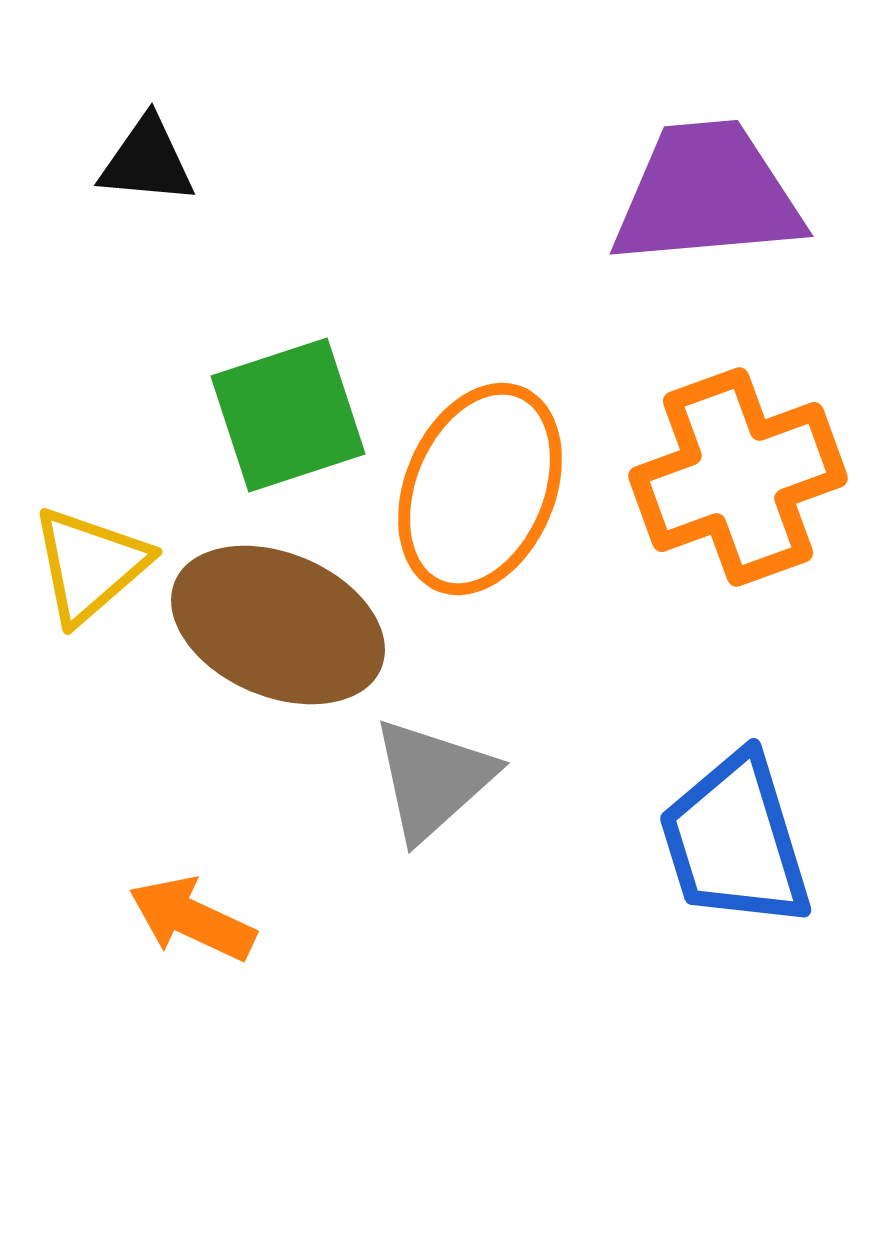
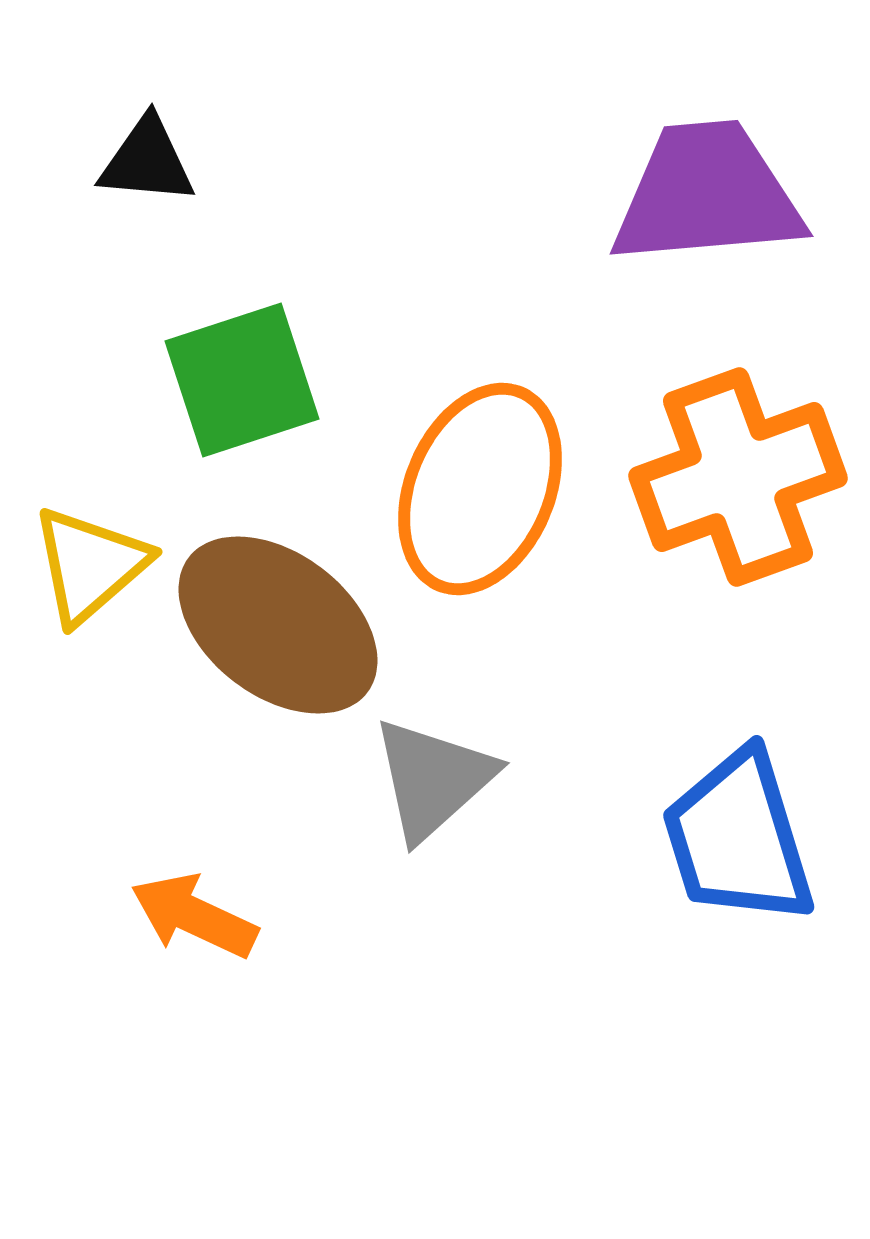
green square: moved 46 px left, 35 px up
brown ellipse: rotated 14 degrees clockwise
blue trapezoid: moved 3 px right, 3 px up
orange arrow: moved 2 px right, 3 px up
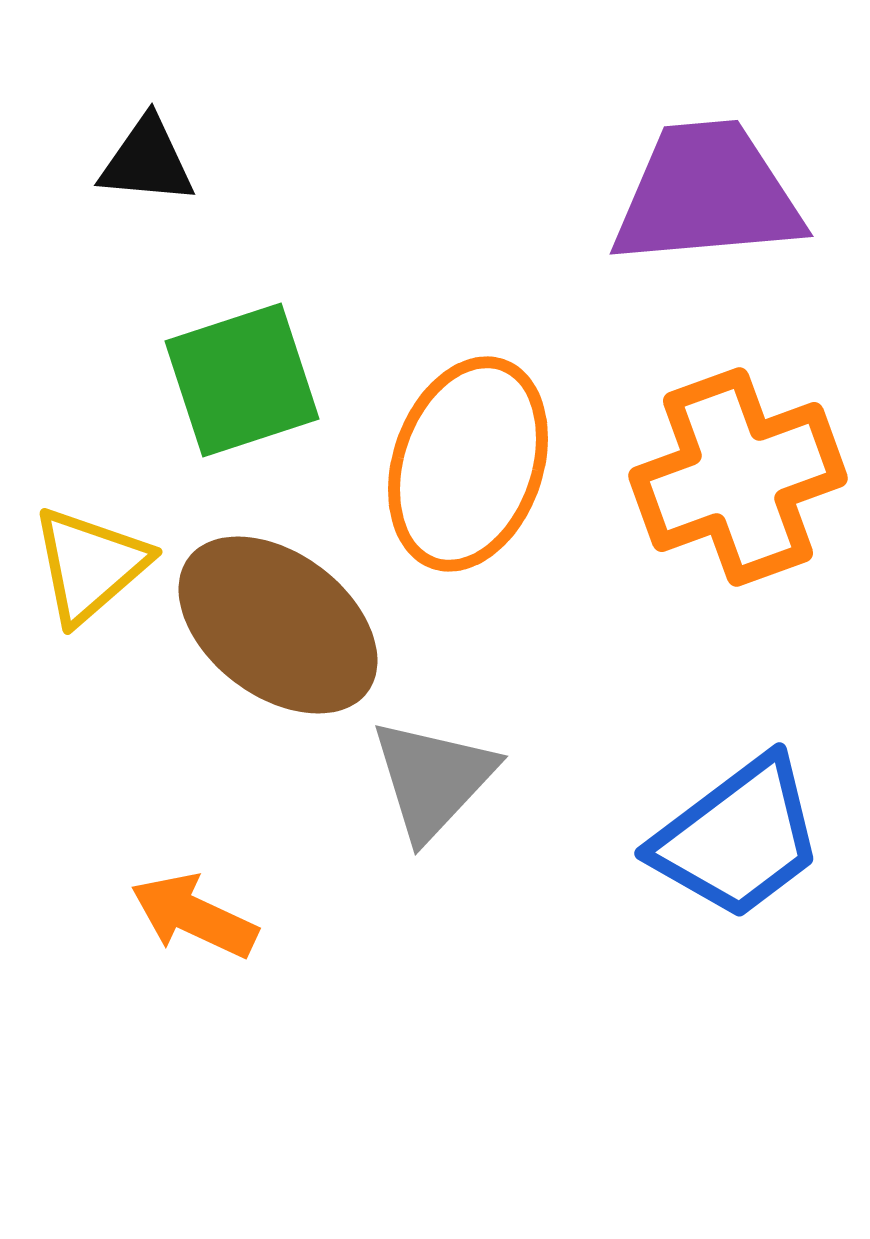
orange ellipse: moved 12 px left, 25 px up; rotated 4 degrees counterclockwise
gray triangle: rotated 5 degrees counterclockwise
blue trapezoid: rotated 110 degrees counterclockwise
